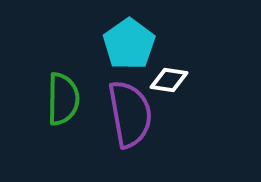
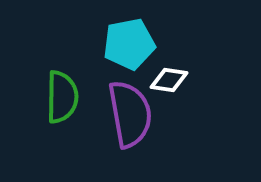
cyan pentagon: rotated 24 degrees clockwise
green semicircle: moved 1 px left, 2 px up
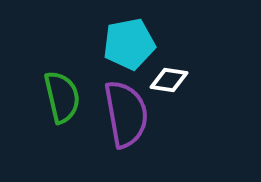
green semicircle: rotated 14 degrees counterclockwise
purple semicircle: moved 4 px left
